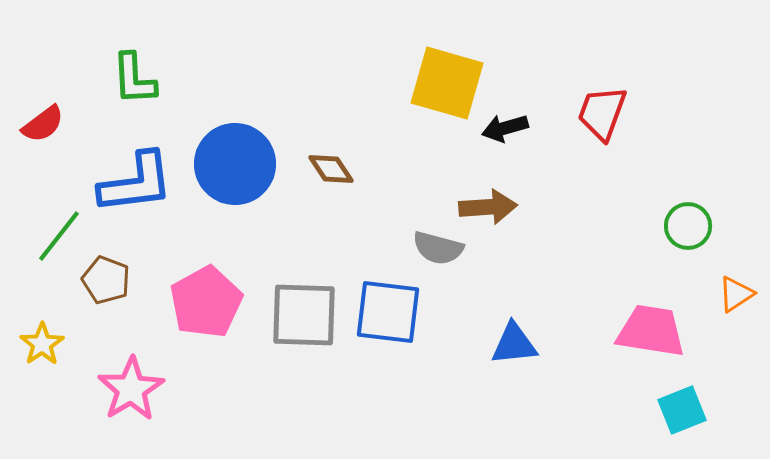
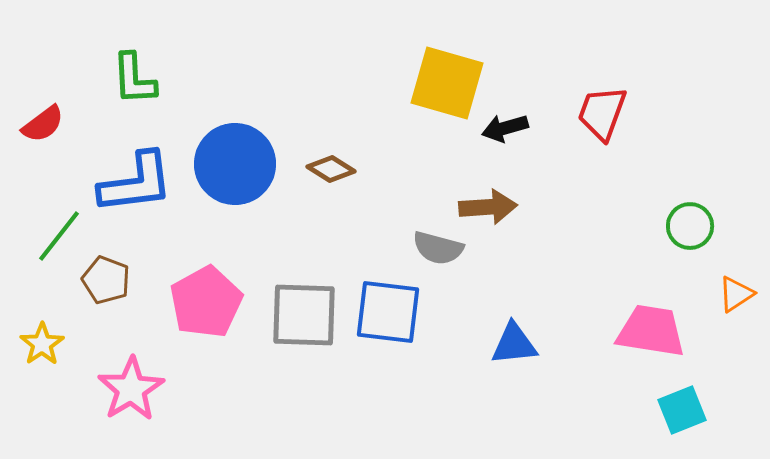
brown diamond: rotated 24 degrees counterclockwise
green circle: moved 2 px right
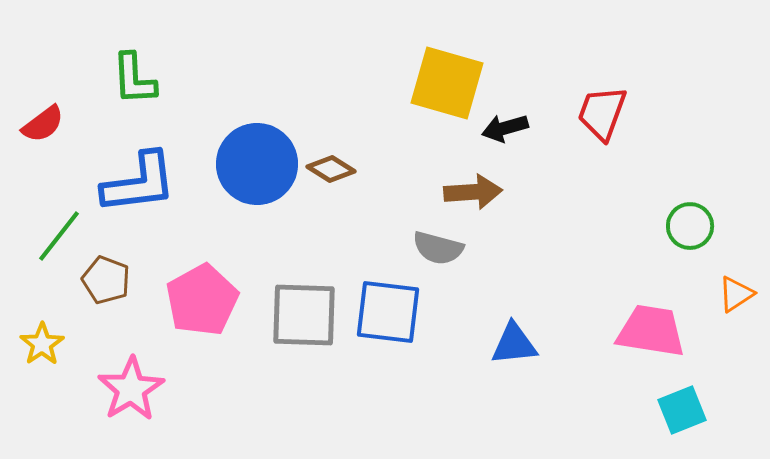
blue circle: moved 22 px right
blue L-shape: moved 3 px right
brown arrow: moved 15 px left, 15 px up
pink pentagon: moved 4 px left, 2 px up
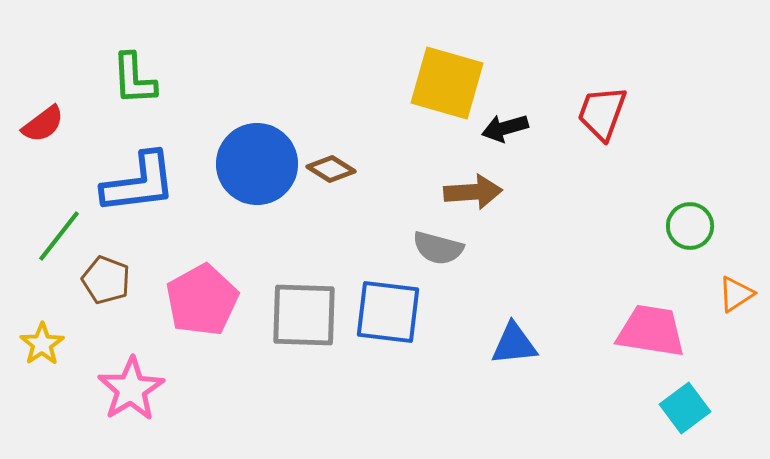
cyan square: moved 3 px right, 2 px up; rotated 15 degrees counterclockwise
